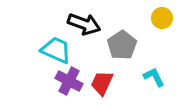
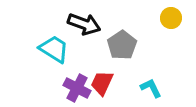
yellow circle: moved 9 px right
cyan trapezoid: moved 2 px left, 1 px up; rotated 8 degrees clockwise
cyan L-shape: moved 3 px left, 11 px down
purple cross: moved 8 px right, 7 px down
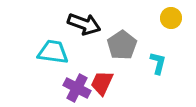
cyan trapezoid: moved 1 px left, 3 px down; rotated 24 degrees counterclockwise
cyan L-shape: moved 7 px right, 25 px up; rotated 40 degrees clockwise
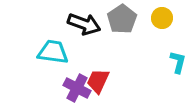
yellow circle: moved 9 px left
gray pentagon: moved 26 px up
cyan L-shape: moved 20 px right, 1 px up
red trapezoid: moved 4 px left, 2 px up
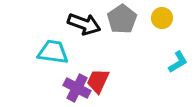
cyan L-shape: rotated 45 degrees clockwise
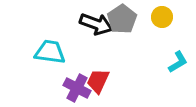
yellow circle: moved 1 px up
black arrow: moved 12 px right
cyan trapezoid: moved 3 px left
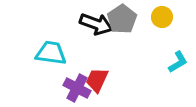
cyan trapezoid: moved 1 px right, 1 px down
red trapezoid: moved 1 px left, 1 px up
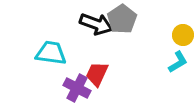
yellow circle: moved 21 px right, 18 px down
red trapezoid: moved 6 px up
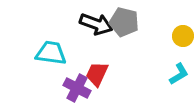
gray pentagon: moved 2 px right, 3 px down; rotated 24 degrees counterclockwise
yellow circle: moved 1 px down
cyan L-shape: moved 1 px right, 12 px down
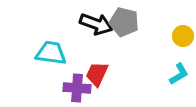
purple cross: rotated 24 degrees counterclockwise
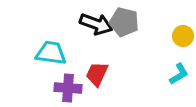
purple cross: moved 9 px left
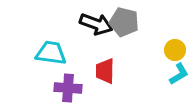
yellow circle: moved 8 px left, 14 px down
red trapezoid: moved 8 px right, 3 px up; rotated 24 degrees counterclockwise
